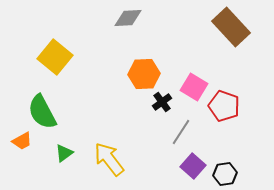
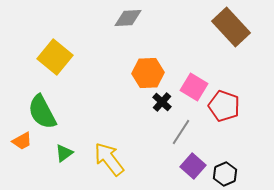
orange hexagon: moved 4 px right, 1 px up
black cross: rotated 12 degrees counterclockwise
black hexagon: rotated 15 degrees counterclockwise
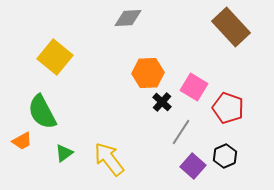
red pentagon: moved 4 px right, 2 px down
black hexagon: moved 18 px up
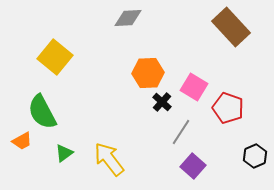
black hexagon: moved 30 px right
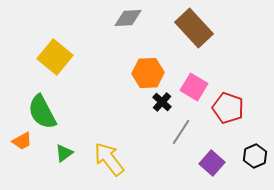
brown rectangle: moved 37 px left, 1 px down
purple square: moved 19 px right, 3 px up
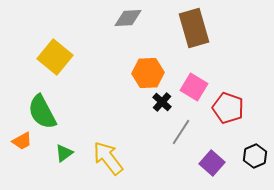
brown rectangle: rotated 27 degrees clockwise
yellow arrow: moved 1 px left, 1 px up
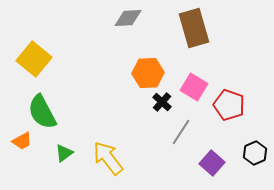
yellow square: moved 21 px left, 2 px down
red pentagon: moved 1 px right, 3 px up
black hexagon: moved 3 px up
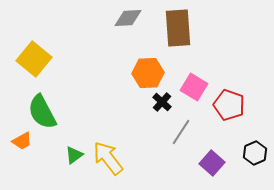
brown rectangle: moved 16 px left; rotated 12 degrees clockwise
green triangle: moved 10 px right, 2 px down
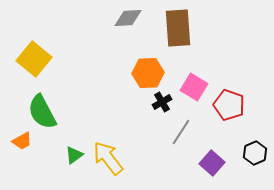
black cross: rotated 18 degrees clockwise
